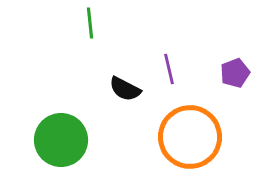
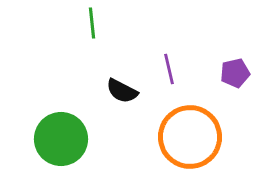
green line: moved 2 px right
purple pentagon: rotated 8 degrees clockwise
black semicircle: moved 3 px left, 2 px down
green circle: moved 1 px up
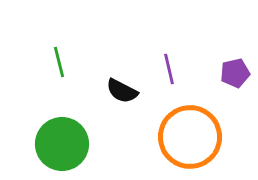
green line: moved 33 px left, 39 px down; rotated 8 degrees counterclockwise
green circle: moved 1 px right, 5 px down
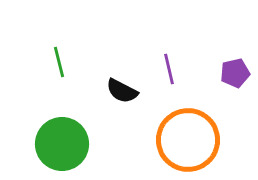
orange circle: moved 2 px left, 3 px down
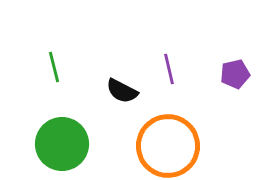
green line: moved 5 px left, 5 px down
purple pentagon: moved 1 px down
orange circle: moved 20 px left, 6 px down
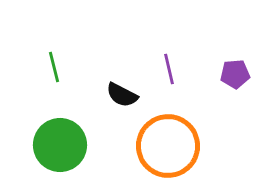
purple pentagon: rotated 8 degrees clockwise
black semicircle: moved 4 px down
green circle: moved 2 px left, 1 px down
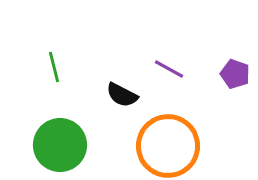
purple line: rotated 48 degrees counterclockwise
purple pentagon: rotated 24 degrees clockwise
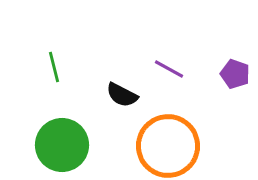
green circle: moved 2 px right
